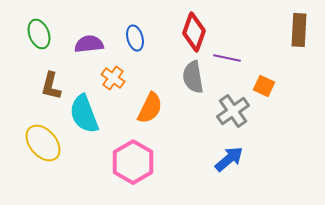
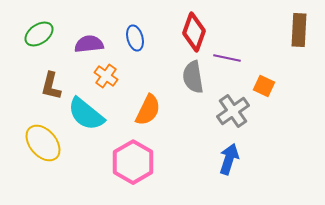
green ellipse: rotated 76 degrees clockwise
orange cross: moved 7 px left, 2 px up
orange semicircle: moved 2 px left, 2 px down
cyan semicircle: moved 2 px right; rotated 30 degrees counterclockwise
blue arrow: rotated 32 degrees counterclockwise
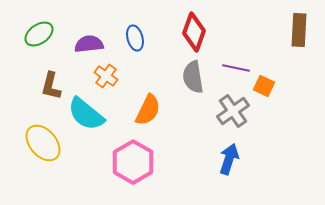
purple line: moved 9 px right, 10 px down
